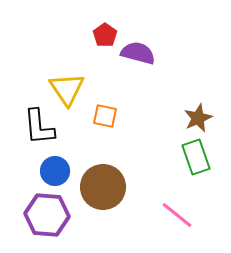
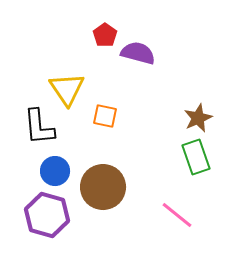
purple hexagon: rotated 12 degrees clockwise
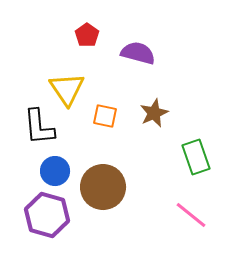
red pentagon: moved 18 px left
brown star: moved 44 px left, 5 px up
pink line: moved 14 px right
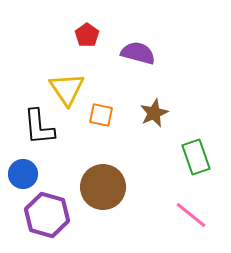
orange square: moved 4 px left, 1 px up
blue circle: moved 32 px left, 3 px down
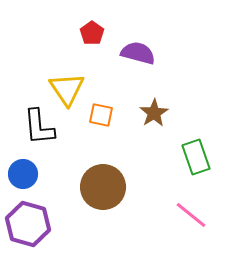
red pentagon: moved 5 px right, 2 px up
brown star: rotated 8 degrees counterclockwise
purple hexagon: moved 19 px left, 9 px down
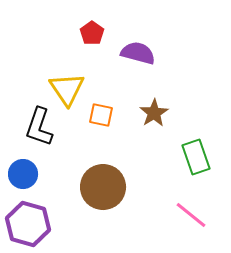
black L-shape: rotated 24 degrees clockwise
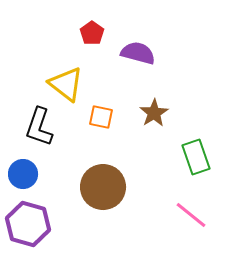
yellow triangle: moved 1 px left, 5 px up; rotated 18 degrees counterclockwise
orange square: moved 2 px down
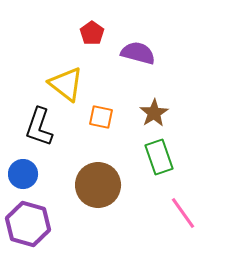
green rectangle: moved 37 px left
brown circle: moved 5 px left, 2 px up
pink line: moved 8 px left, 2 px up; rotated 16 degrees clockwise
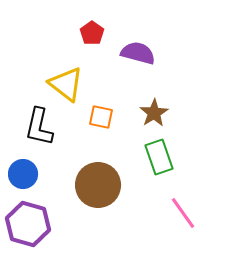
black L-shape: rotated 6 degrees counterclockwise
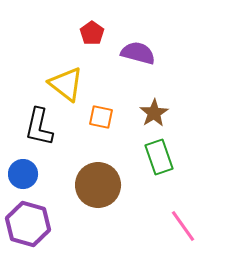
pink line: moved 13 px down
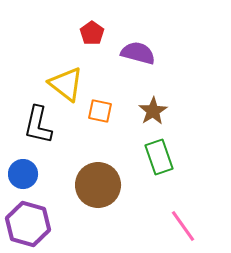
brown star: moved 1 px left, 2 px up
orange square: moved 1 px left, 6 px up
black L-shape: moved 1 px left, 2 px up
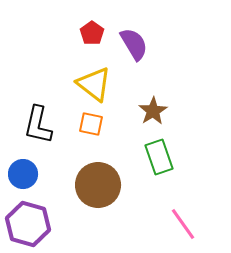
purple semicircle: moved 4 px left, 9 px up; rotated 44 degrees clockwise
yellow triangle: moved 28 px right
orange square: moved 9 px left, 13 px down
pink line: moved 2 px up
